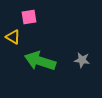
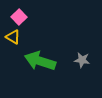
pink square: moved 10 px left; rotated 35 degrees counterclockwise
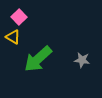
green arrow: moved 2 px left, 2 px up; rotated 60 degrees counterclockwise
